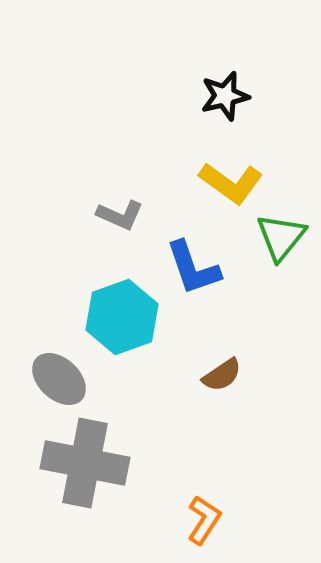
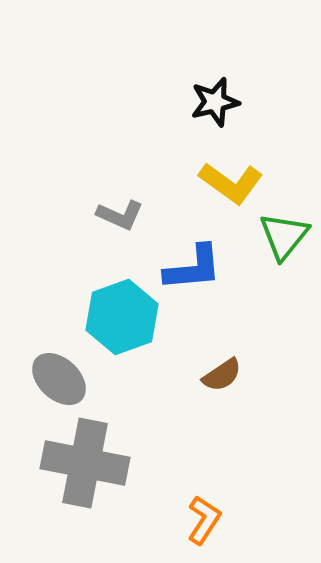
black star: moved 10 px left, 6 px down
green triangle: moved 3 px right, 1 px up
blue L-shape: rotated 76 degrees counterclockwise
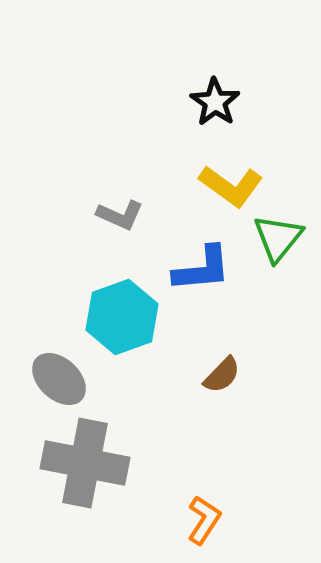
black star: rotated 24 degrees counterclockwise
yellow L-shape: moved 3 px down
green triangle: moved 6 px left, 2 px down
blue L-shape: moved 9 px right, 1 px down
brown semicircle: rotated 12 degrees counterclockwise
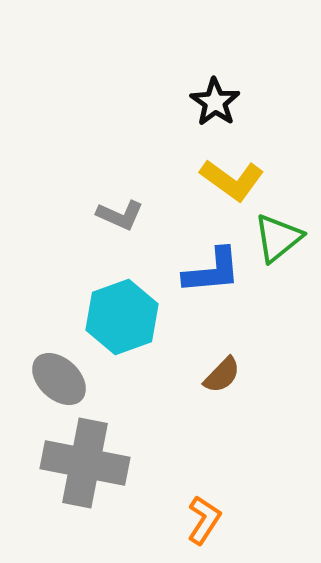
yellow L-shape: moved 1 px right, 6 px up
green triangle: rotated 12 degrees clockwise
blue L-shape: moved 10 px right, 2 px down
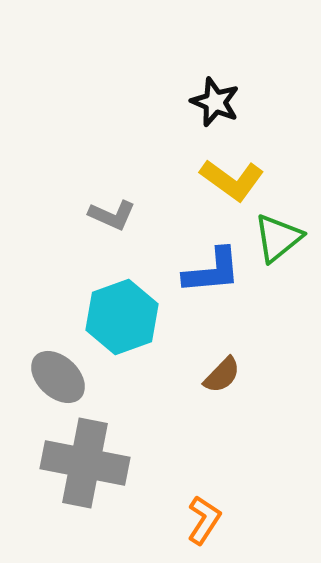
black star: rotated 12 degrees counterclockwise
gray L-shape: moved 8 px left
gray ellipse: moved 1 px left, 2 px up
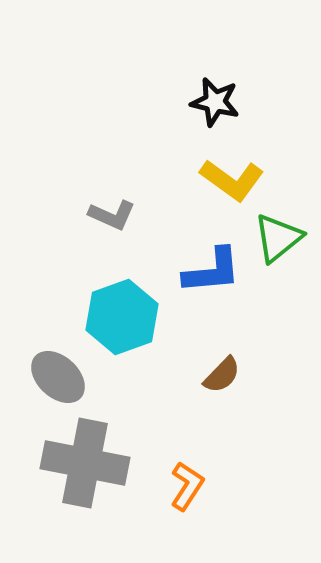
black star: rotated 9 degrees counterclockwise
orange L-shape: moved 17 px left, 34 px up
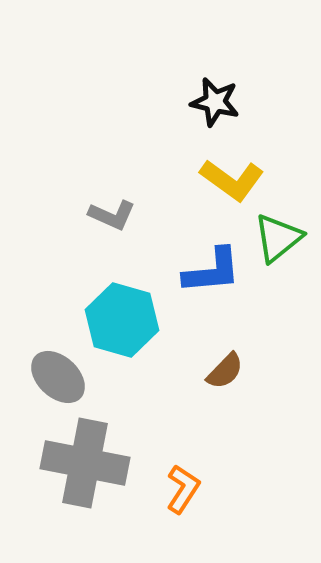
cyan hexagon: moved 3 px down; rotated 24 degrees counterclockwise
brown semicircle: moved 3 px right, 4 px up
orange L-shape: moved 4 px left, 3 px down
